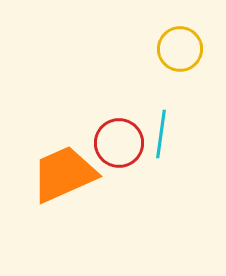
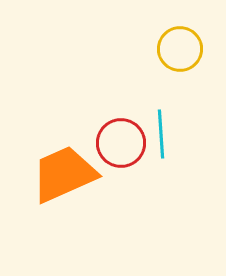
cyan line: rotated 12 degrees counterclockwise
red circle: moved 2 px right
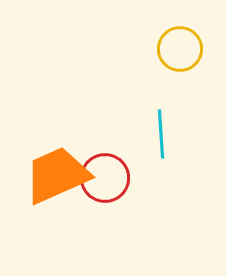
red circle: moved 16 px left, 35 px down
orange trapezoid: moved 7 px left, 1 px down
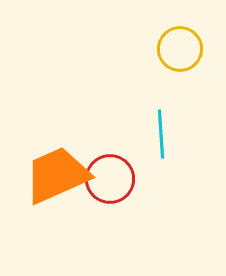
red circle: moved 5 px right, 1 px down
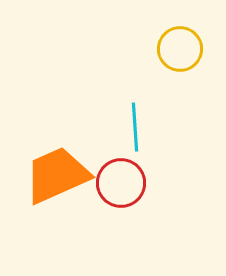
cyan line: moved 26 px left, 7 px up
red circle: moved 11 px right, 4 px down
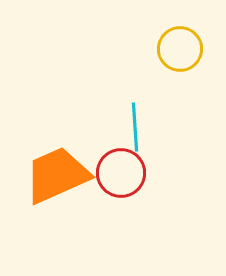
red circle: moved 10 px up
